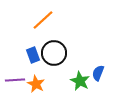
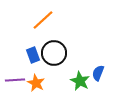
orange star: moved 1 px up
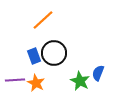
blue rectangle: moved 1 px right, 1 px down
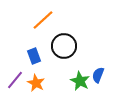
black circle: moved 10 px right, 7 px up
blue semicircle: moved 2 px down
purple line: rotated 48 degrees counterclockwise
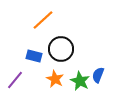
black circle: moved 3 px left, 3 px down
blue rectangle: rotated 56 degrees counterclockwise
orange star: moved 19 px right, 4 px up
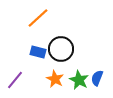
orange line: moved 5 px left, 2 px up
blue rectangle: moved 4 px right, 4 px up
blue semicircle: moved 1 px left, 3 px down
green star: moved 1 px left, 1 px up
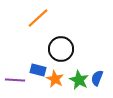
blue rectangle: moved 18 px down
purple line: rotated 54 degrees clockwise
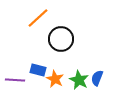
black circle: moved 10 px up
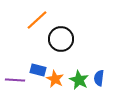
orange line: moved 1 px left, 2 px down
blue semicircle: moved 2 px right; rotated 14 degrees counterclockwise
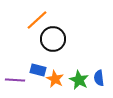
black circle: moved 8 px left
blue semicircle: rotated 14 degrees counterclockwise
